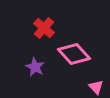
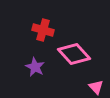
red cross: moved 1 px left, 2 px down; rotated 25 degrees counterclockwise
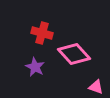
red cross: moved 1 px left, 3 px down
pink triangle: rotated 28 degrees counterclockwise
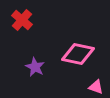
red cross: moved 20 px left, 13 px up; rotated 25 degrees clockwise
pink diamond: moved 4 px right; rotated 36 degrees counterclockwise
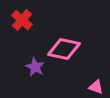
pink diamond: moved 14 px left, 5 px up
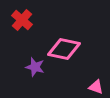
purple star: rotated 12 degrees counterclockwise
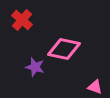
pink triangle: moved 1 px left
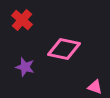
purple star: moved 10 px left
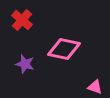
purple star: moved 3 px up
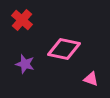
pink triangle: moved 4 px left, 8 px up
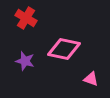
red cross: moved 4 px right, 2 px up; rotated 10 degrees counterclockwise
purple star: moved 3 px up
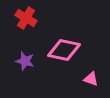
pink diamond: moved 1 px down
